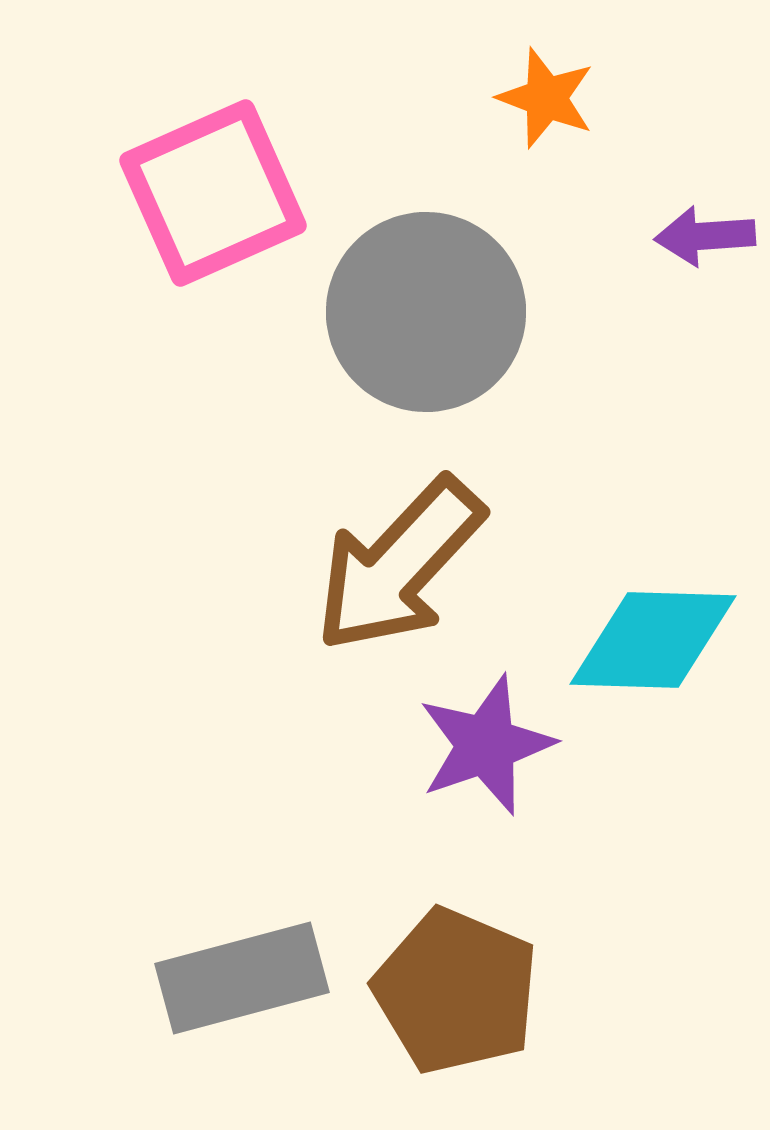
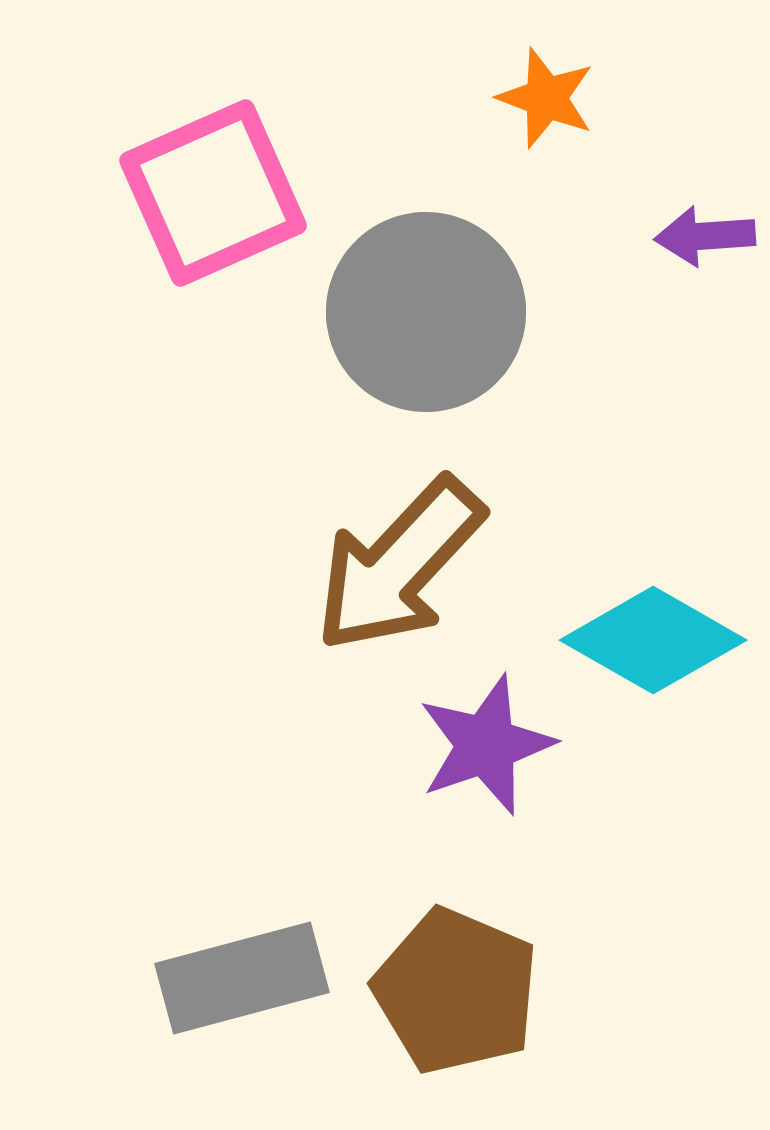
cyan diamond: rotated 28 degrees clockwise
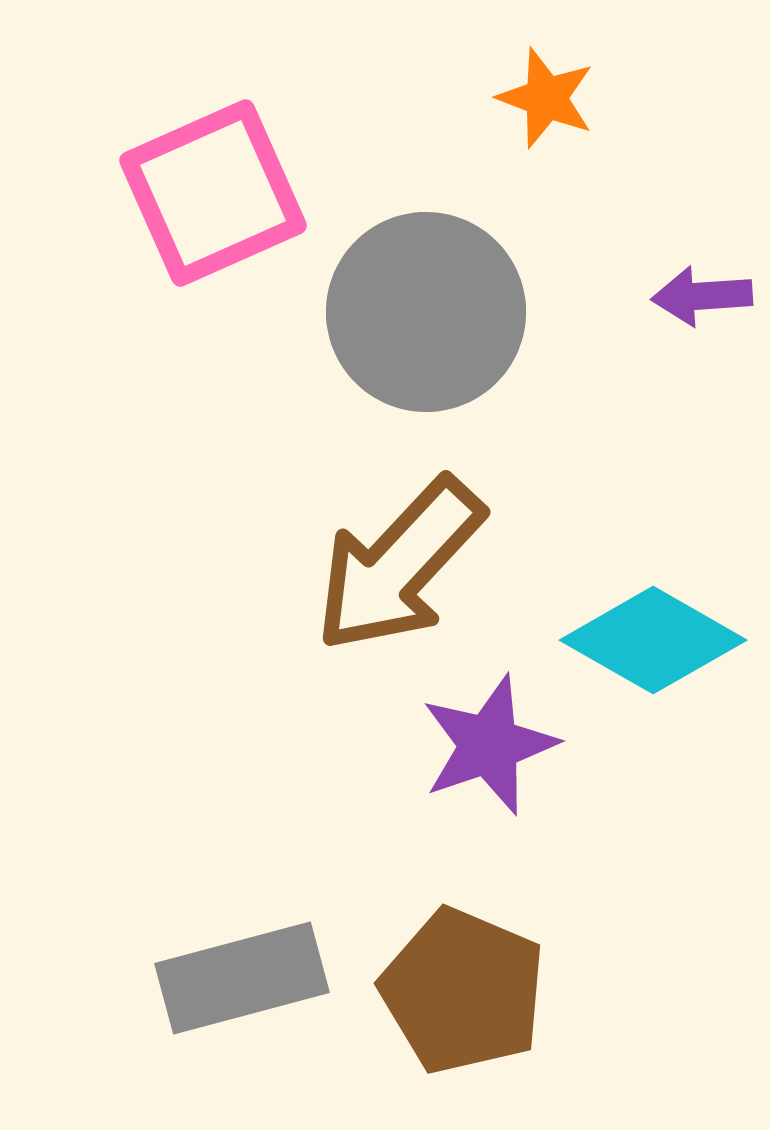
purple arrow: moved 3 px left, 60 px down
purple star: moved 3 px right
brown pentagon: moved 7 px right
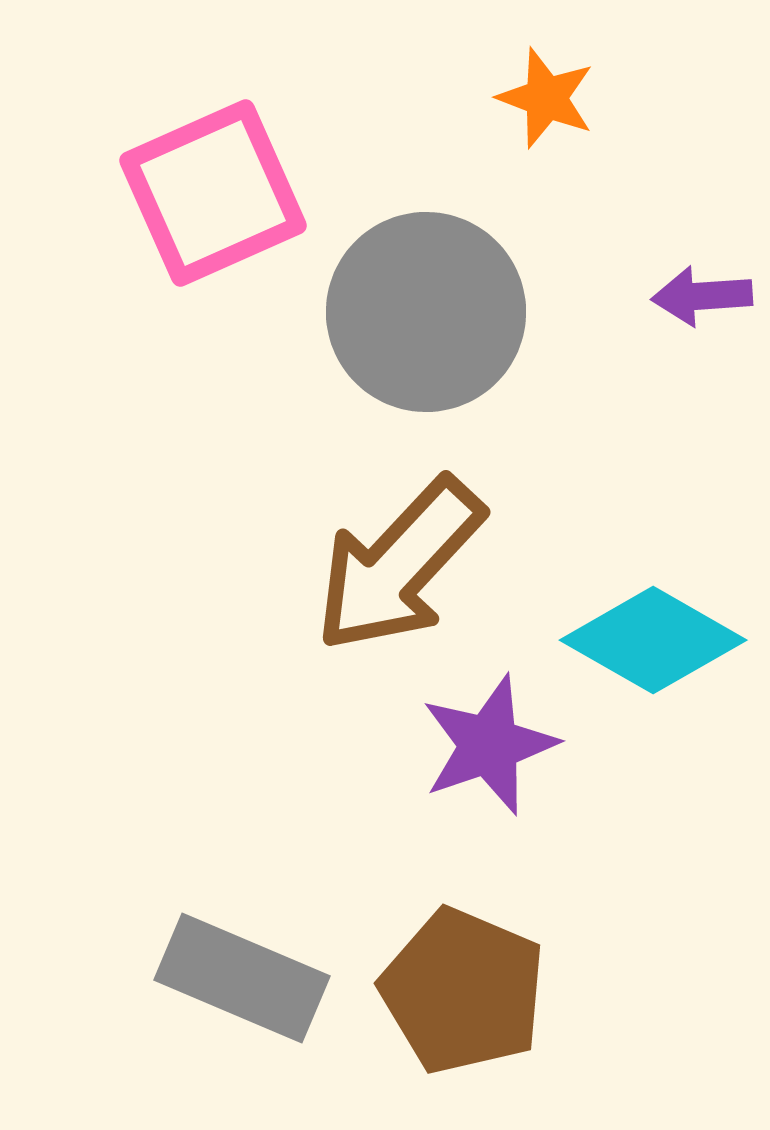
gray rectangle: rotated 38 degrees clockwise
